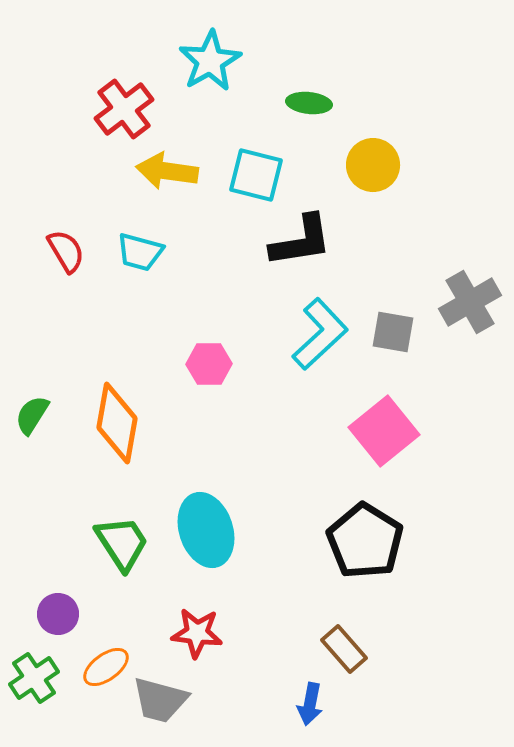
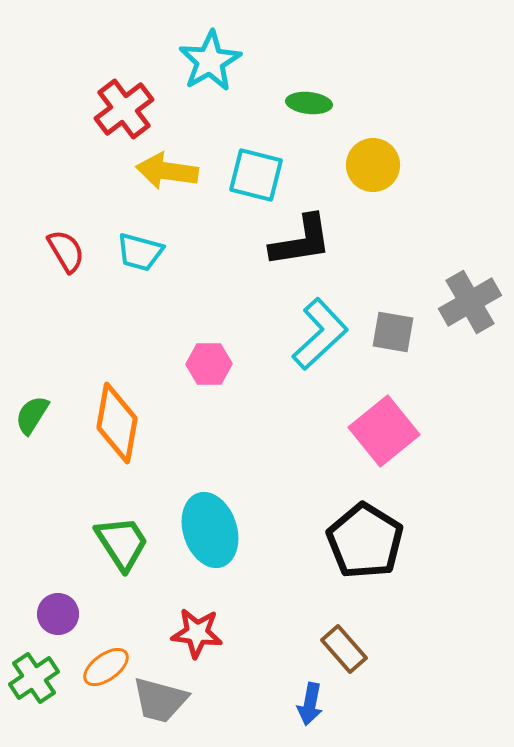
cyan ellipse: moved 4 px right
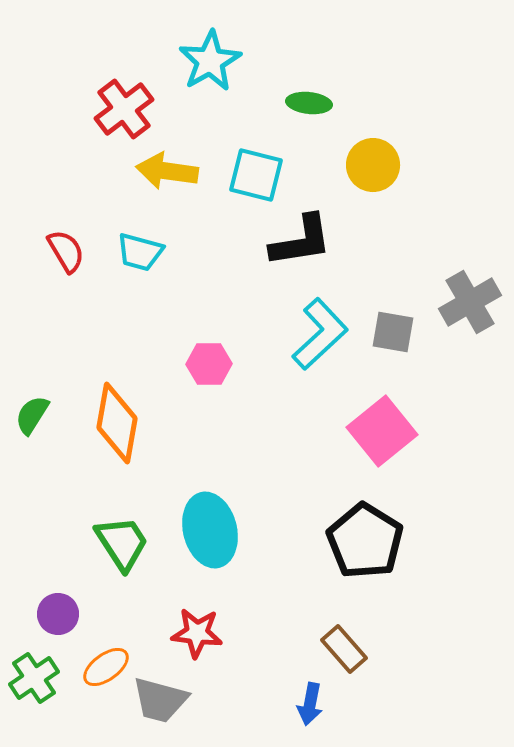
pink square: moved 2 px left
cyan ellipse: rotated 4 degrees clockwise
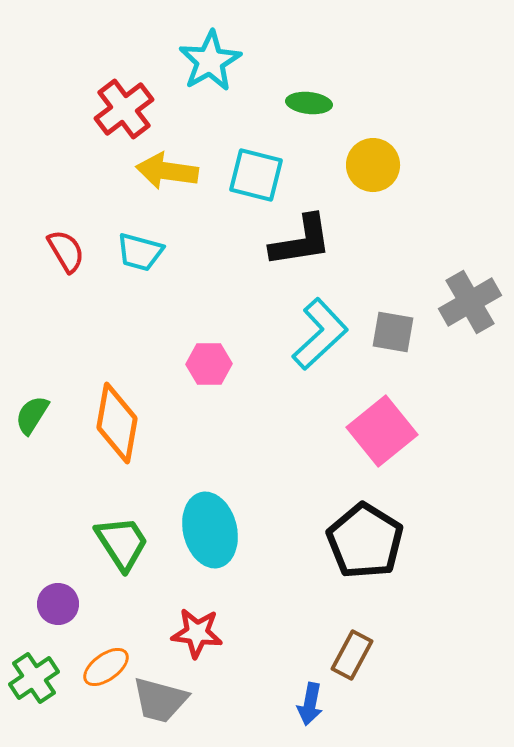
purple circle: moved 10 px up
brown rectangle: moved 8 px right, 6 px down; rotated 69 degrees clockwise
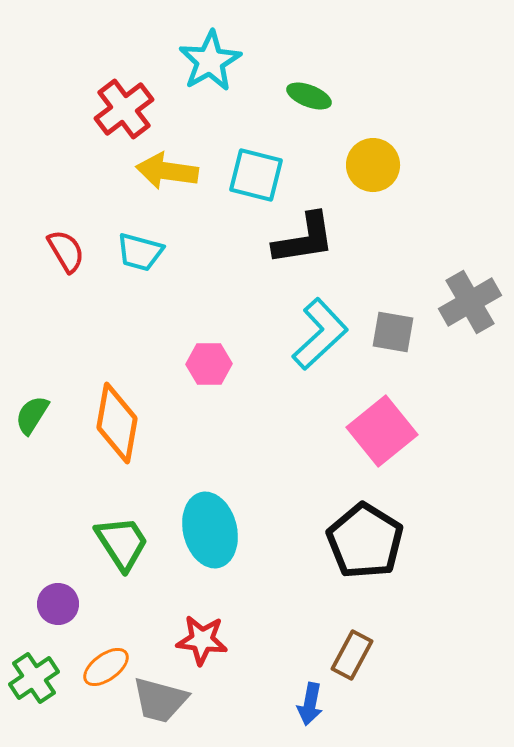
green ellipse: moved 7 px up; rotated 15 degrees clockwise
black L-shape: moved 3 px right, 2 px up
red star: moved 5 px right, 7 px down
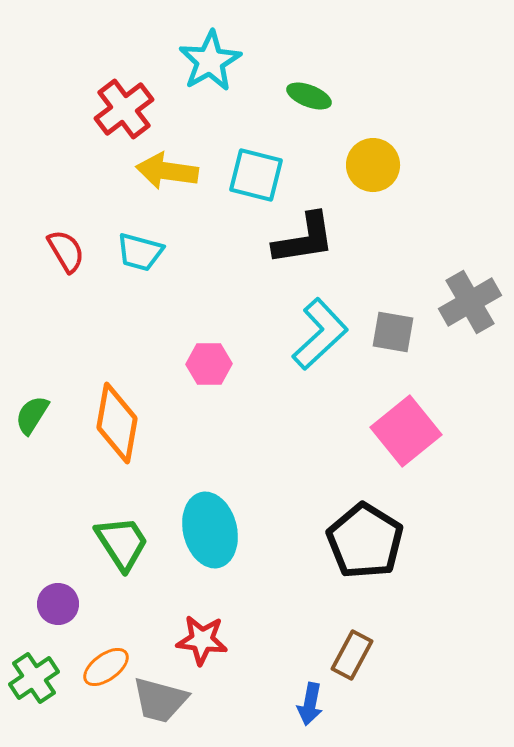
pink square: moved 24 px right
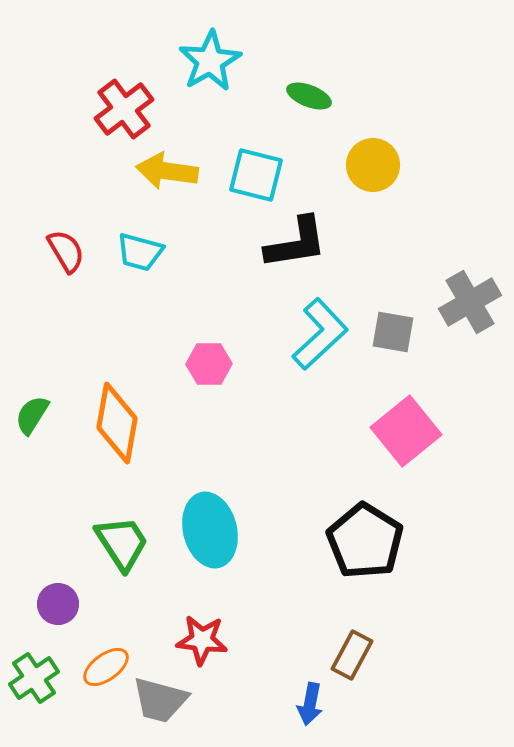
black L-shape: moved 8 px left, 4 px down
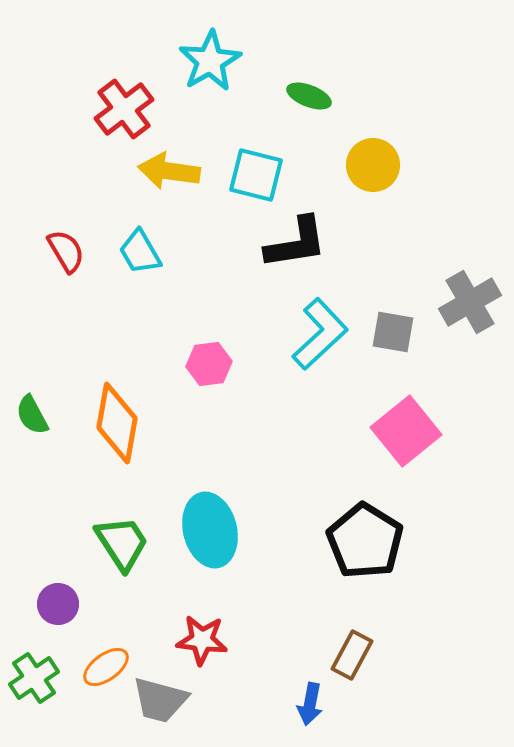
yellow arrow: moved 2 px right
cyan trapezoid: rotated 45 degrees clockwise
pink hexagon: rotated 6 degrees counterclockwise
green semicircle: rotated 60 degrees counterclockwise
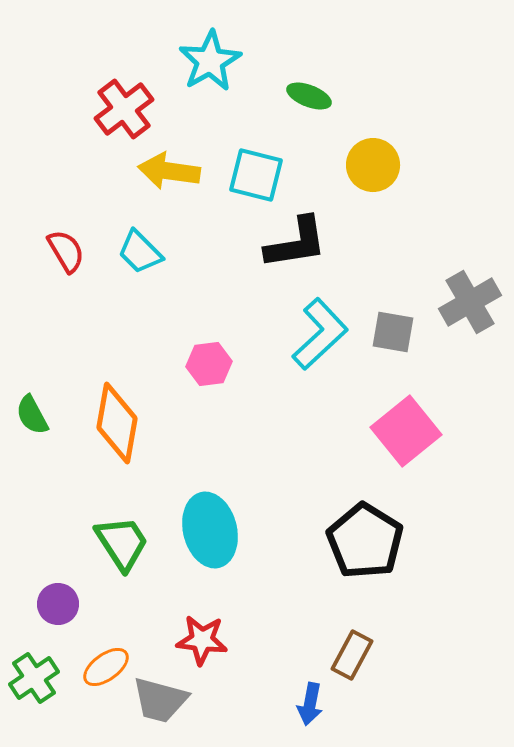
cyan trapezoid: rotated 15 degrees counterclockwise
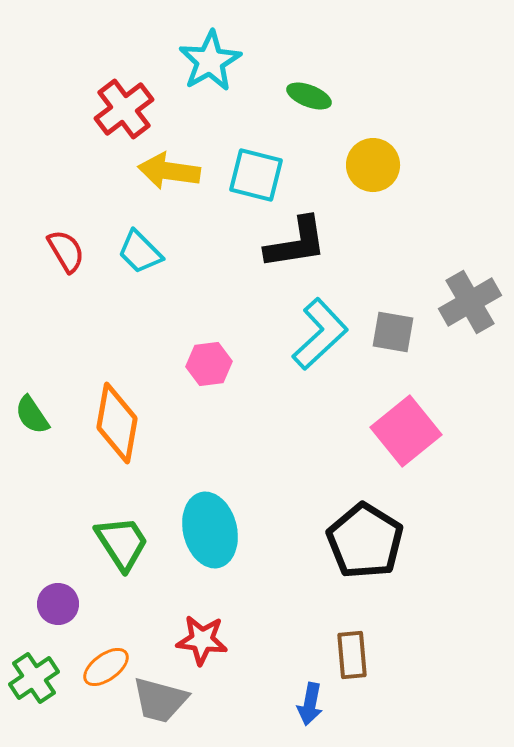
green semicircle: rotated 6 degrees counterclockwise
brown rectangle: rotated 33 degrees counterclockwise
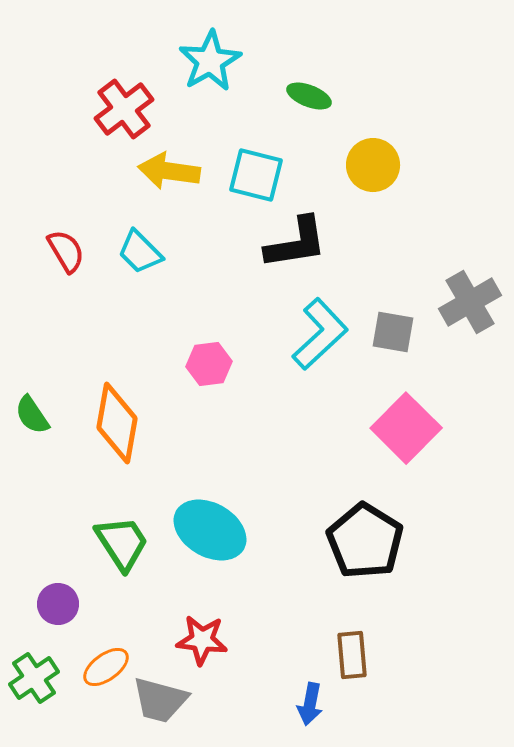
pink square: moved 3 px up; rotated 6 degrees counterclockwise
cyan ellipse: rotated 46 degrees counterclockwise
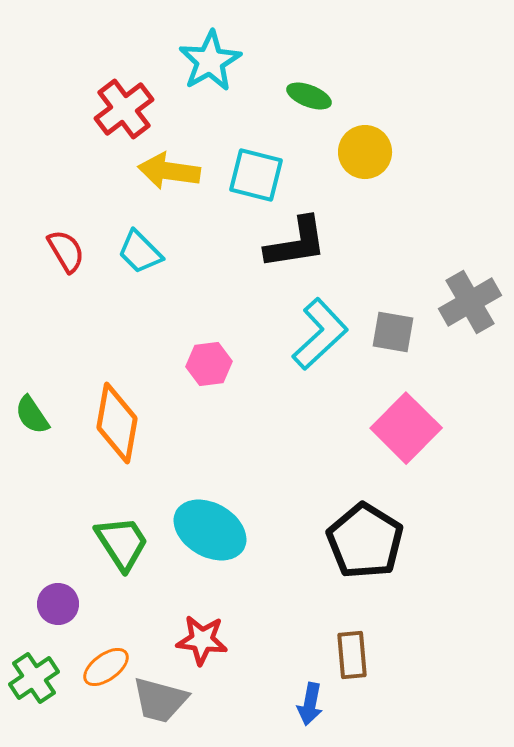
yellow circle: moved 8 px left, 13 px up
